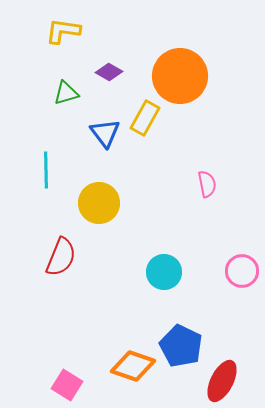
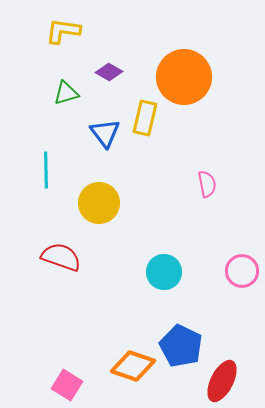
orange circle: moved 4 px right, 1 px down
yellow rectangle: rotated 16 degrees counterclockwise
red semicircle: rotated 93 degrees counterclockwise
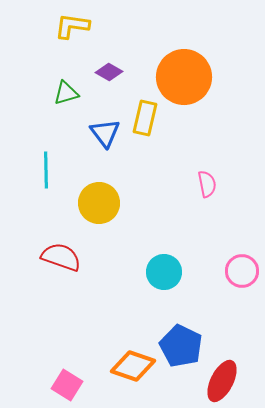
yellow L-shape: moved 9 px right, 5 px up
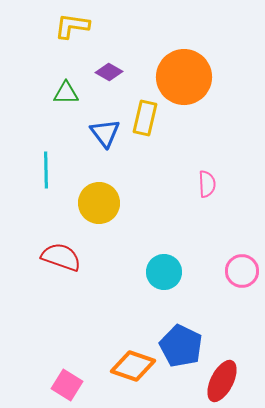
green triangle: rotated 16 degrees clockwise
pink semicircle: rotated 8 degrees clockwise
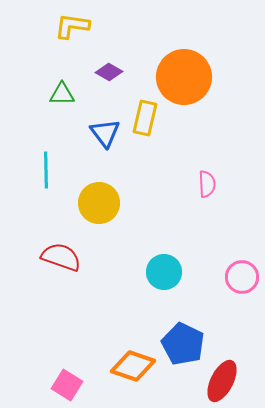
green triangle: moved 4 px left, 1 px down
pink circle: moved 6 px down
blue pentagon: moved 2 px right, 2 px up
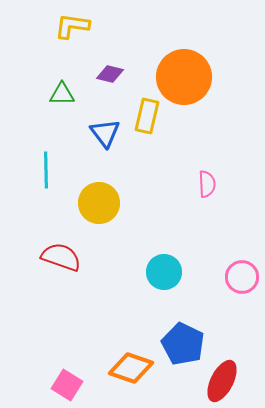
purple diamond: moved 1 px right, 2 px down; rotated 16 degrees counterclockwise
yellow rectangle: moved 2 px right, 2 px up
orange diamond: moved 2 px left, 2 px down
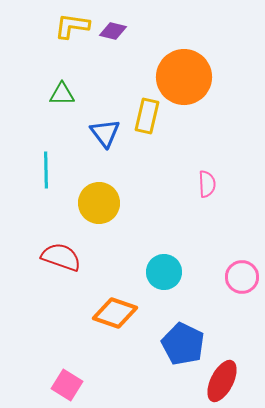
purple diamond: moved 3 px right, 43 px up
orange diamond: moved 16 px left, 55 px up
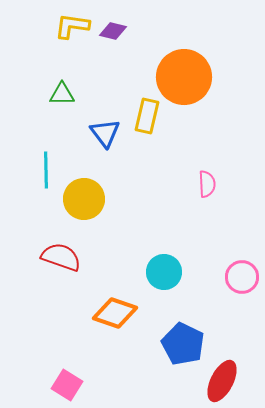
yellow circle: moved 15 px left, 4 px up
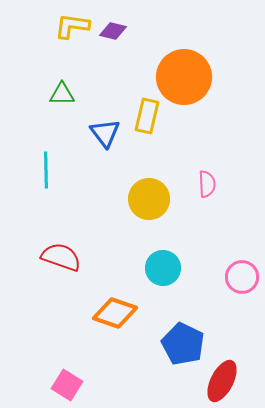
yellow circle: moved 65 px right
cyan circle: moved 1 px left, 4 px up
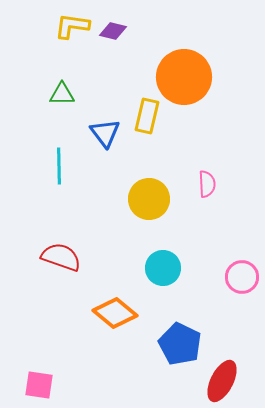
cyan line: moved 13 px right, 4 px up
orange diamond: rotated 21 degrees clockwise
blue pentagon: moved 3 px left
pink square: moved 28 px left; rotated 24 degrees counterclockwise
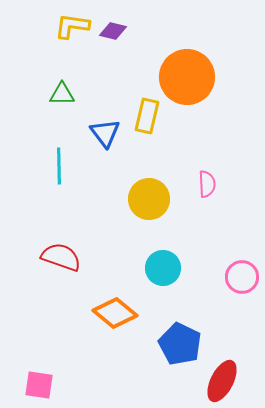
orange circle: moved 3 px right
